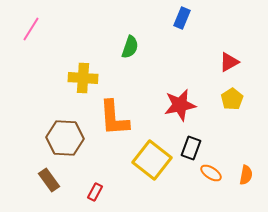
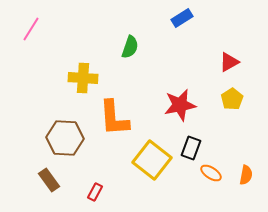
blue rectangle: rotated 35 degrees clockwise
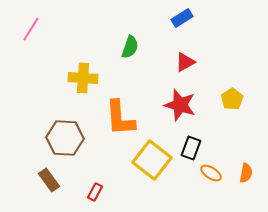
red triangle: moved 44 px left
red star: rotated 28 degrees clockwise
orange L-shape: moved 6 px right
orange semicircle: moved 2 px up
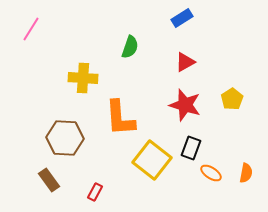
red star: moved 5 px right
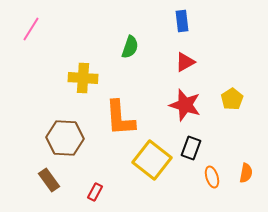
blue rectangle: moved 3 px down; rotated 65 degrees counterclockwise
orange ellipse: moved 1 px right, 4 px down; rotated 40 degrees clockwise
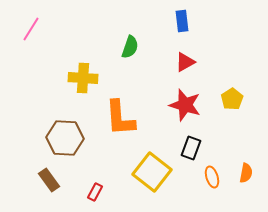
yellow square: moved 12 px down
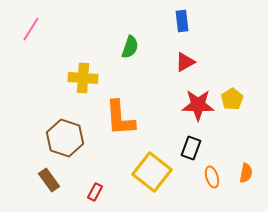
red star: moved 13 px right; rotated 16 degrees counterclockwise
brown hexagon: rotated 15 degrees clockwise
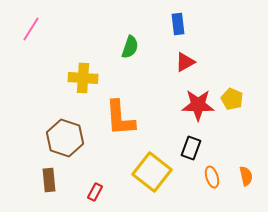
blue rectangle: moved 4 px left, 3 px down
yellow pentagon: rotated 15 degrees counterclockwise
orange semicircle: moved 3 px down; rotated 24 degrees counterclockwise
brown rectangle: rotated 30 degrees clockwise
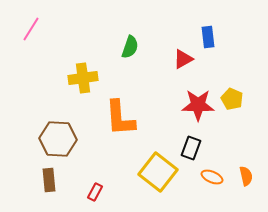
blue rectangle: moved 30 px right, 13 px down
red triangle: moved 2 px left, 3 px up
yellow cross: rotated 12 degrees counterclockwise
brown hexagon: moved 7 px left, 1 px down; rotated 15 degrees counterclockwise
yellow square: moved 6 px right
orange ellipse: rotated 50 degrees counterclockwise
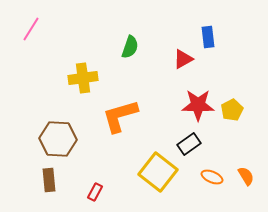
yellow pentagon: moved 11 px down; rotated 20 degrees clockwise
orange L-shape: moved 2 px up; rotated 78 degrees clockwise
black rectangle: moved 2 px left, 4 px up; rotated 35 degrees clockwise
orange semicircle: rotated 18 degrees counterclockwise
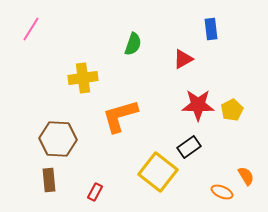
blue rectangle: moved 3 px right, 8 px up
green semicircle: moved 3 px right, 3 px up
black rectangle: moved 3 px down
orange ellipse: moved 10 px right, 15 px down
